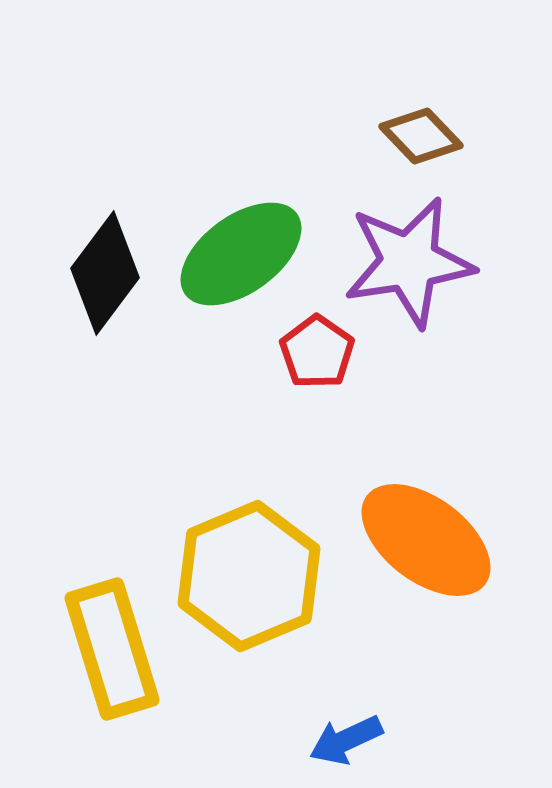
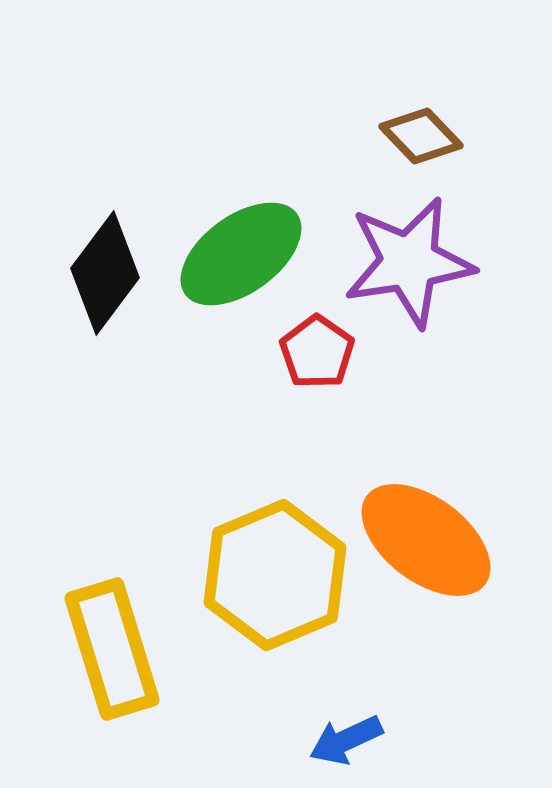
yellow hexagon: moved 26 px right, 1 px up
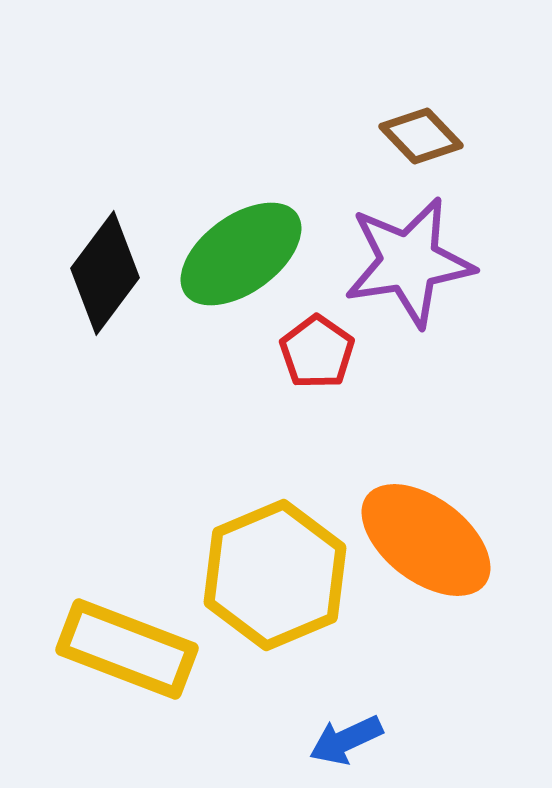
yellow rectangle: moved 15 px right; rotated 52 degrees counterclockwise
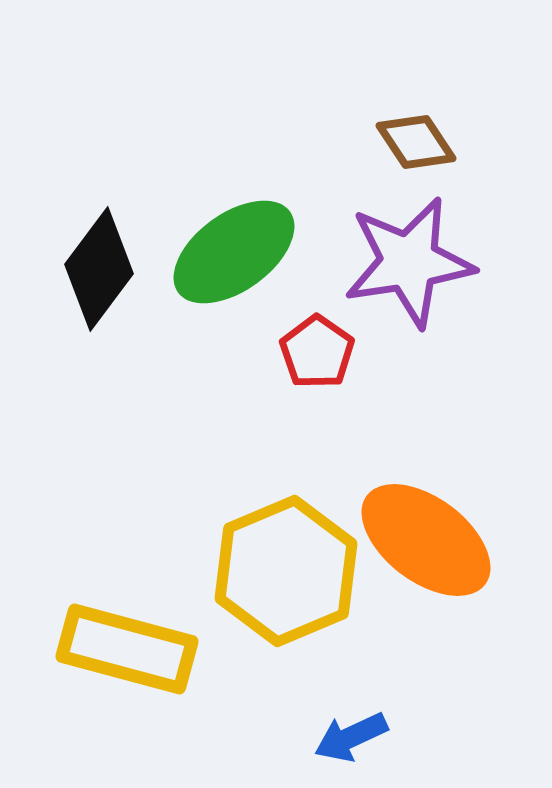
brown diamond: moved 5 px left, 6 px down; rotated 10 degrees clockwise
green ellipse: moved 7 px left, 2 px up
black diamond: moved 6 px left, 4 px up
yellow hexagon: moved 11 px right, 4 px up
yellow rectangle: rotated 6 degrees counterclockwise
blue arrow: moved 5 px right, 3 px up
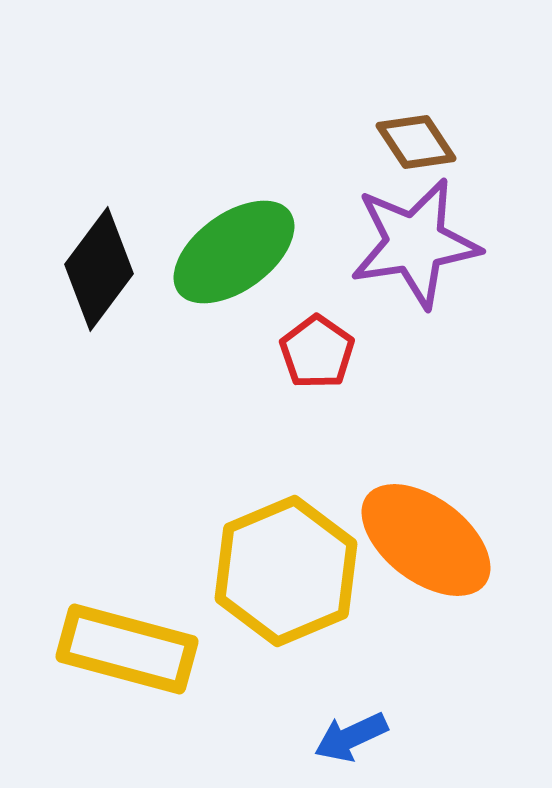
purple star: moved 6 px right, 19 px up
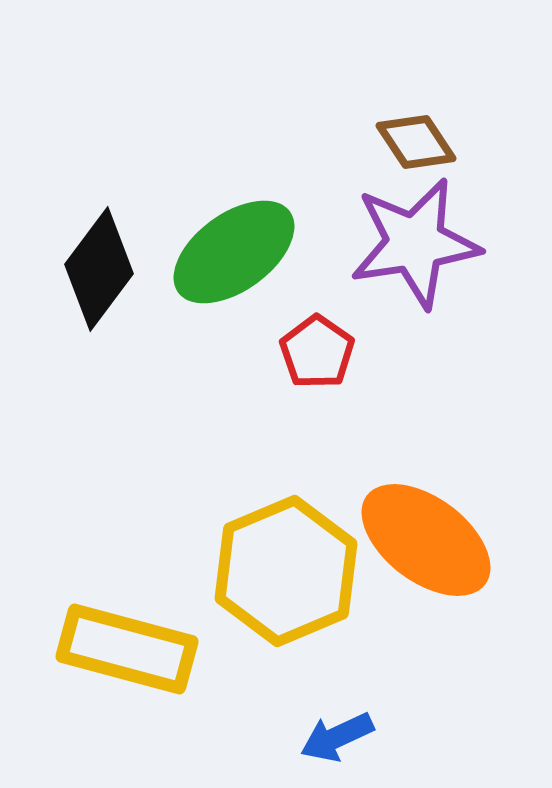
blue arrow: moved 14 px left
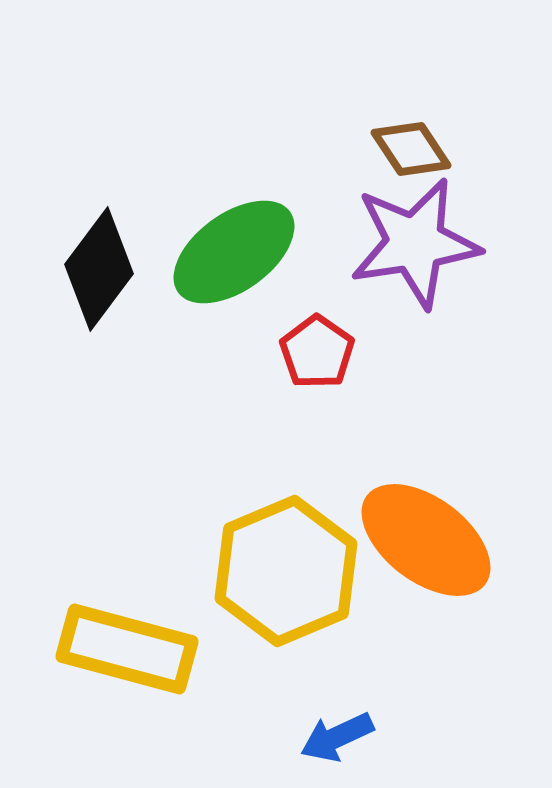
brown diamond: moved 5 px left, 7 px down
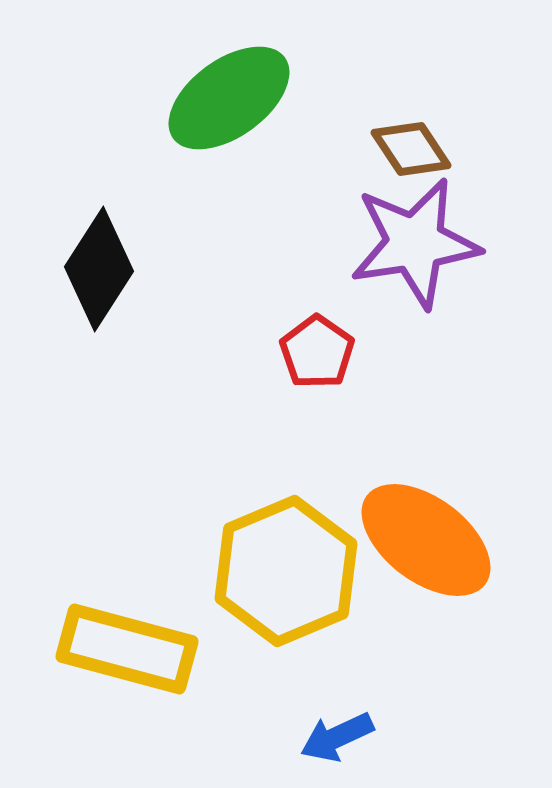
green ellipse: moved 5 px left, 154 px up
black diamond: rotated 4 degrees counterclockwise
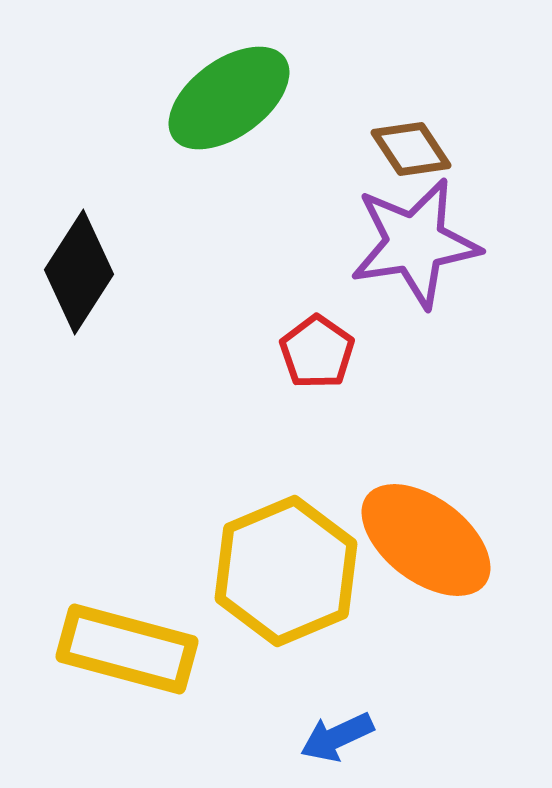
black diamond: moved 20 px left, 3 px down
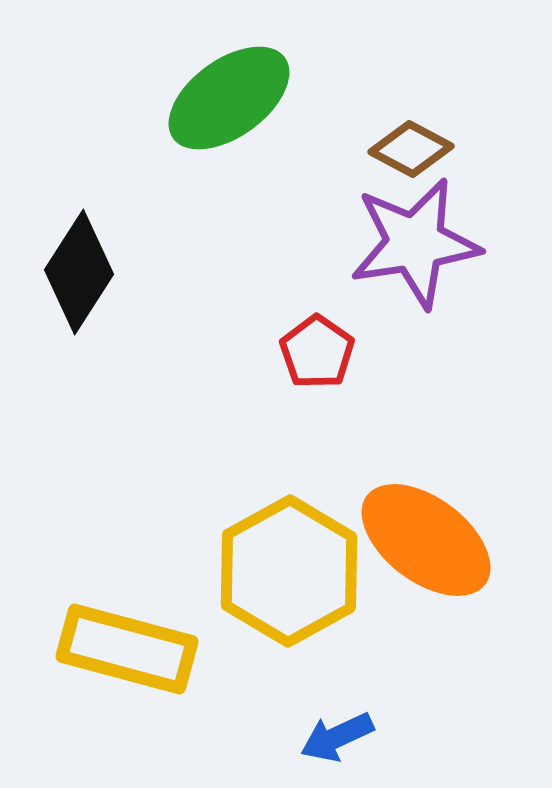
brown diamond: rotated 28 degrees counterclockwise
yellow hexagon: moved 3 px right; rotated 6 degrees counterclockwise
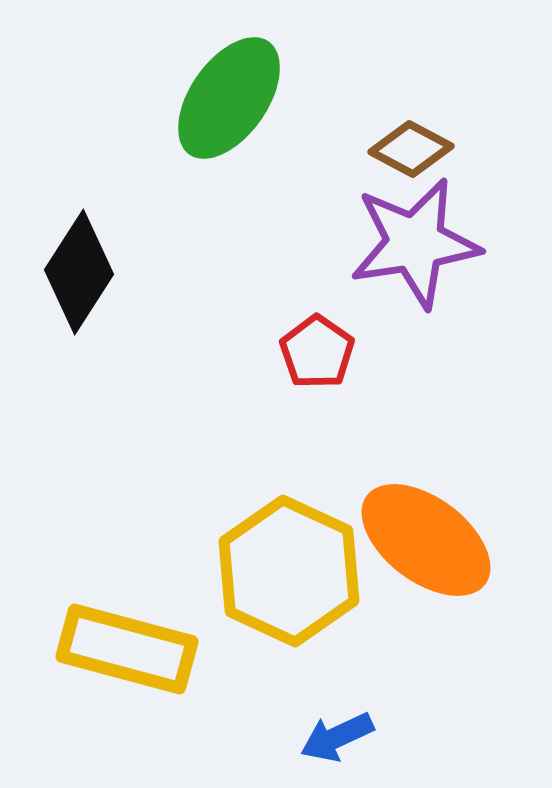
green ellipse: rotated 19 degrees counterclockwise
yellow hexagon: rotated 6 degrees counterclockwise
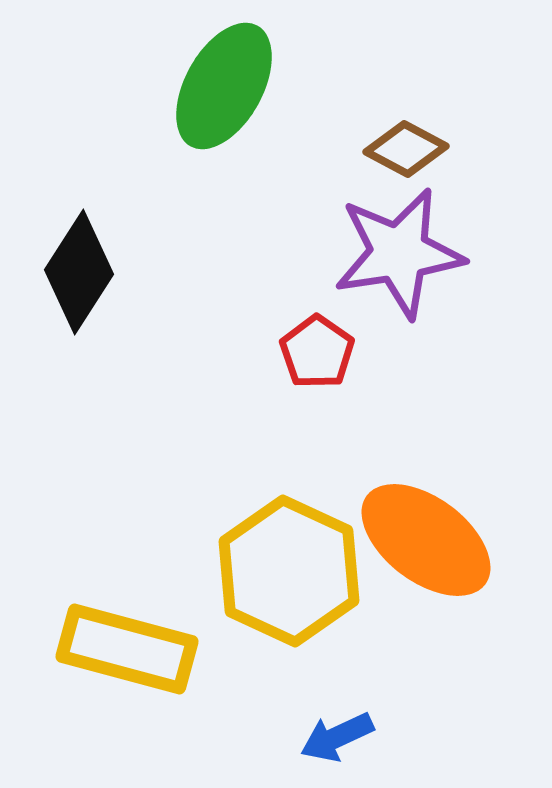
green ellipse: moved 5 px left, 12 px up; rotated 6 degrees counterclockwise
brown diamond: moved 5 px left
purple star: moved 16 px left, 10 px down
